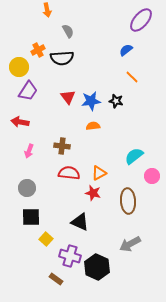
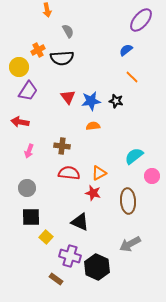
yellow square: moved 2 px up
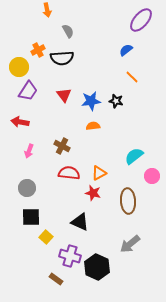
red triangle: moved 4 px left, 2 px up
brown cross: rotated 21 degrees clockwise
gray arrow: rotated 10 degrees counterclockwise
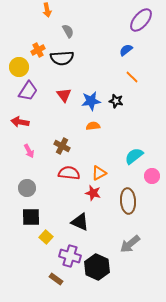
pink arrow: rotated 48 degrees counterclockwise
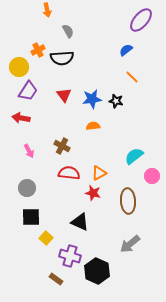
blue star: moved 1 px right, 2 px up
red arrow: moved 1 px right, 4 px up
yellow square: moved 1 px down
black hexagon: moved 4 px down
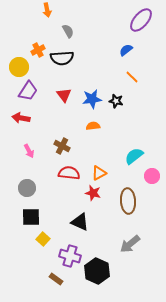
yellow square: moved 3 px left, 1 px down
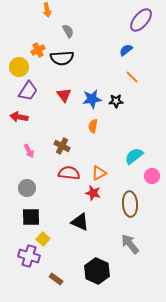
black star: rotated 16 degrees counterclockwise
red arrow: moved 2 px left, 1 px up
orange semicircle: rotated 72 degrees counterclockwise
brown ellipse: moved 2 px right, 3 px down
gray arrow: rotated 90 degrees clockwise
purple cross: moved 41 px left
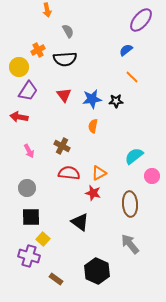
black semicircle: moved 3 px right, 1 px down
black triangle: rotated 12 degrees clockwise
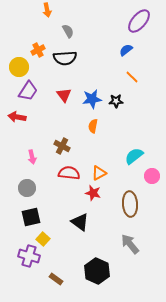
purple ellipse: moved 2 px left, 1 px down
black semicircle: moved 1 px up
red arrow: moved 2 px left
pink arrow: moved 3 px right, 6 px down; rotated 16 degrees clockwise
black square: rotated 12 degrees counterclockwise
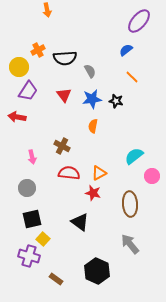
gray semicircle: moved 22 px right, 40 px down
black star: rotated 16 degrees clockwise
black square: moved 1 px right, 2 px down
